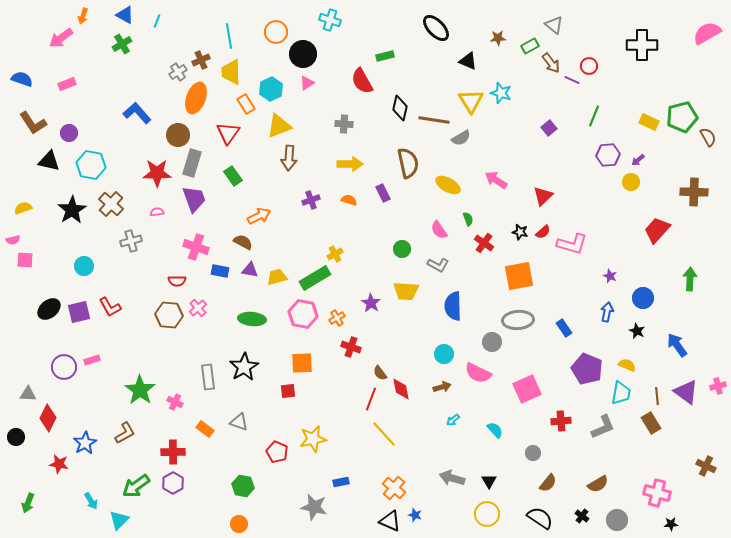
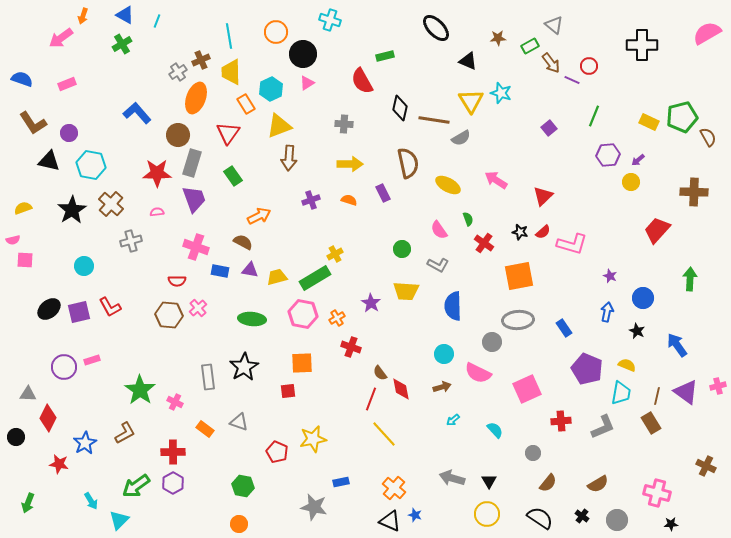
brown line at (657, 396): rotated 18 degrees clockwise
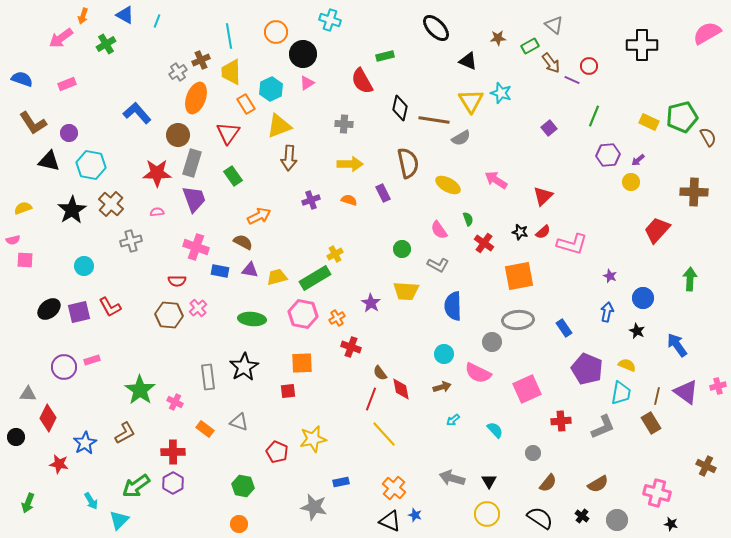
green cross at (122, 44): moved 16 px left
black star at (671, 524): rotated 16 degrees clockwise
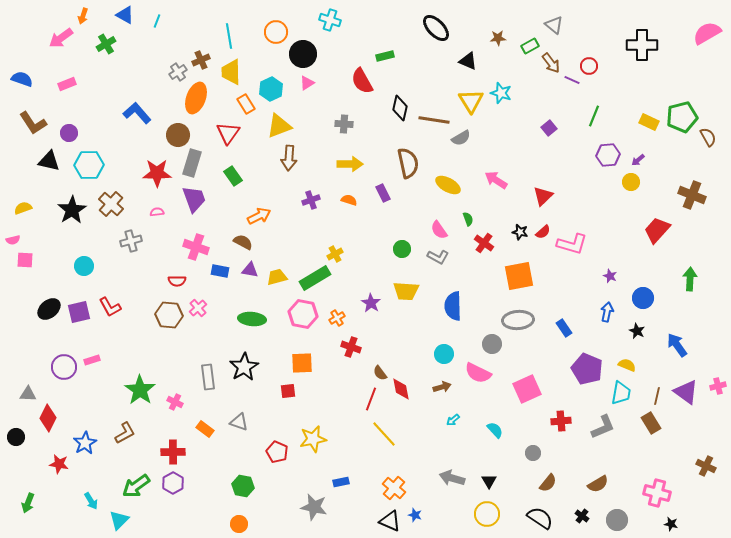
cyan hexagon at (91, 165): moved 2 px left; rotated 12 degrees counterclockwise
brown cross at (694, 192): moved 2 px left, 3 px down; rotated 20 degrees clockwise
gray L-shape at (438, 265): moved 8 px up
gray circle at (492, 342): moved 2 px down
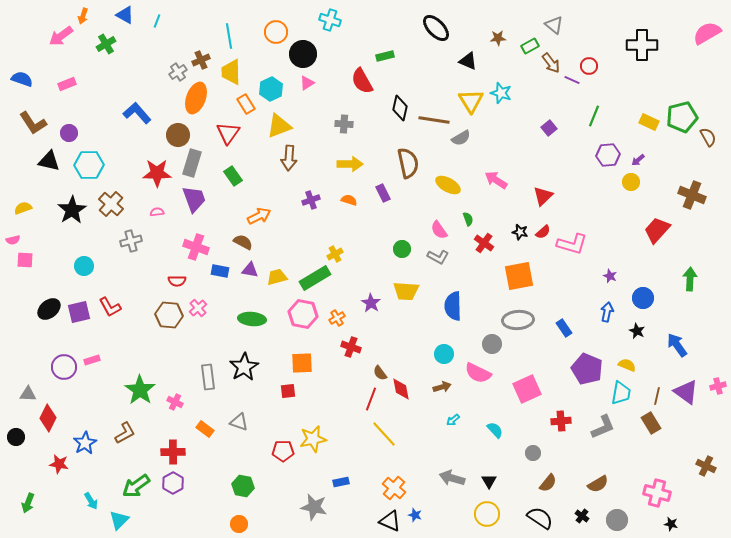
pink arrow at (61, 38): moved 2 px up
red pentagon at (277, 452): moved 6 px right, 1 px up; rotated 25 degrees counterclockwise
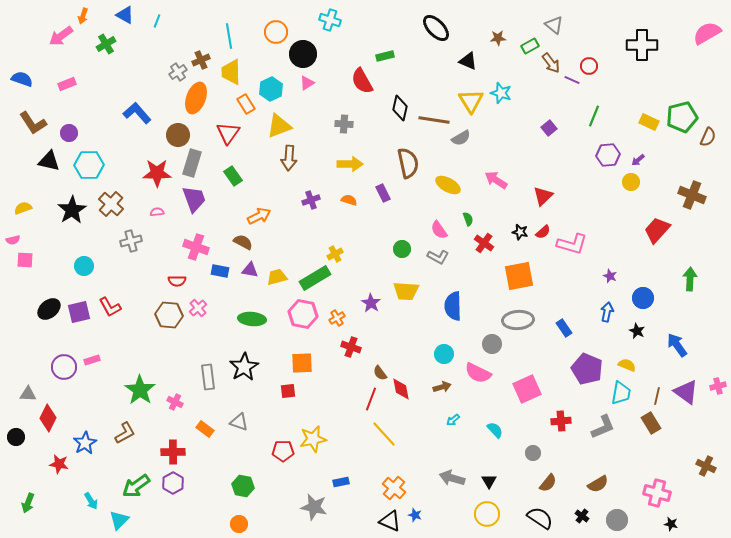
brown semicircle at (708, 137): rotated 54 degrees clockwise
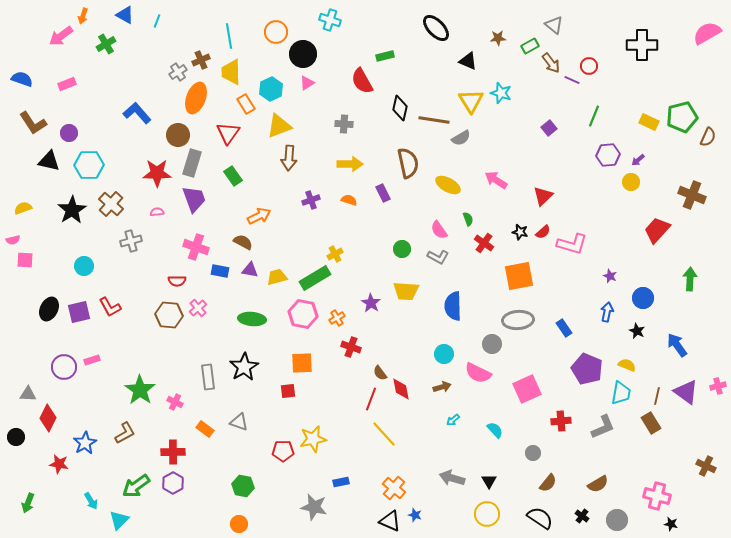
black ellipse at (49, 309): rotated 25 degrees counterclockwise
pink cross at (657, 493): moved 3 px down
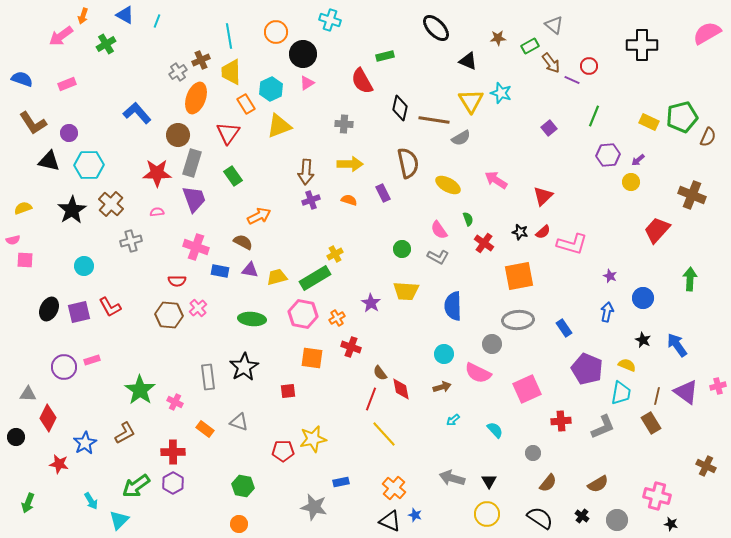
brown arrow at (289, 158): moved 17 px right, 14 px down
black star at (637, 331): moved 6 px right, 9 px down
orange square at (302, 363): moved 10 px right, 5 px up; rotated 10 degrees clockwise
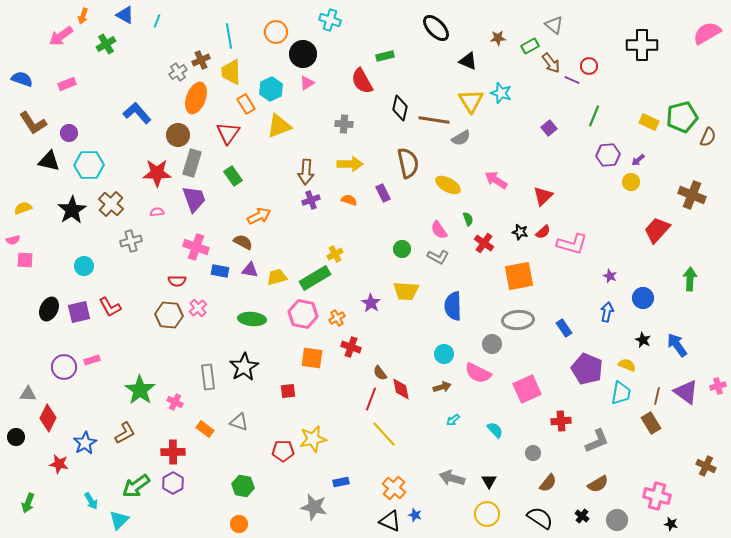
gray L-shape at (603, 427): moved 6 px left, 14 px down
